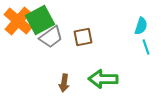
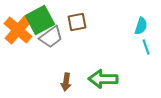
orange cross: moved 9 px down
brown square: moved 6 px left, 15 px up
brown arrow: moved 2 px right, 1 px up
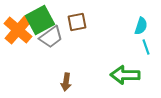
green arrow: moved 22 px right, 4 px up
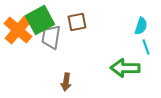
gray trapezoid: rotated 135 degrees clockwise
green arrow: moved 7 px up
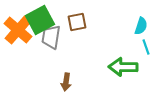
green arrow: moved 2 px left, 1 px up
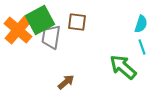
brown square: rotated 18 degrees clockwise
cyan semicircle: moved 2 px up
cyan line: moved 4 px left
green arrow: rotated 40 degrees clockwise
brown arrow: rotated 138 degrees counterclockwise
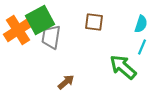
brown square: moved 17 px right
orange cross: rotated 16 degrees clockwise
cyan line: rotated 42 degrees clockwise
